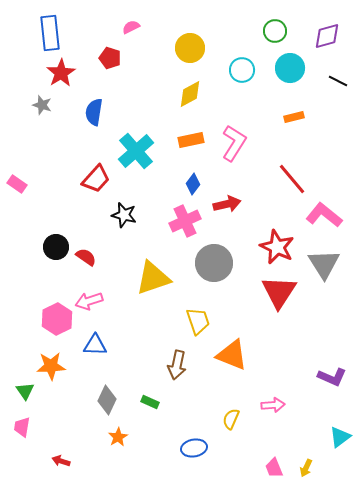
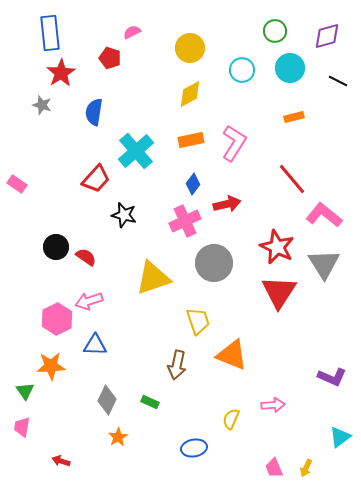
pink semicircle at (131, 27): moved 1 px right, 5 px down
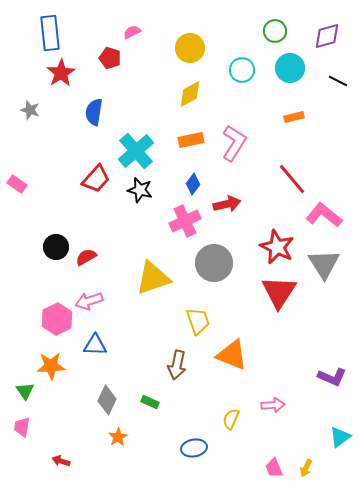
gray star at (42, 105): moved 12 px left, 5 px down
black star at (124, 215): moved 16 px right, 25 px up
red semicircle at (86, 257): rotated 65 degrees counterclockwise
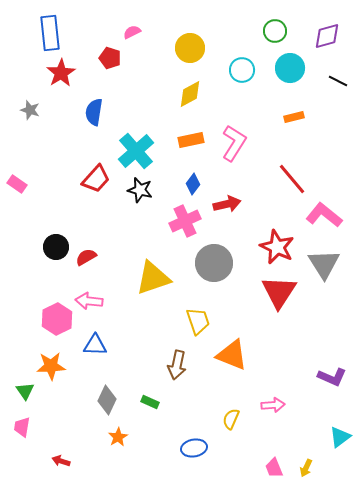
pink arrow at (89, 301): rotated 24 degrees clockwise
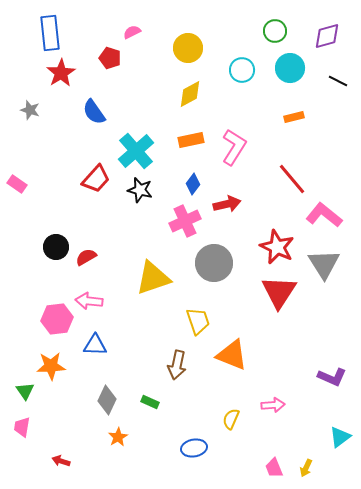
yellow circle at (190, 48): moved 2 px left
blue semicircle at (94, 112): rotated 44 degrees counterclockwise
pink L-shape at (234, 143): moved 4 px down
pink hexagon at (57, 319): rotated 20 degrees clockwise
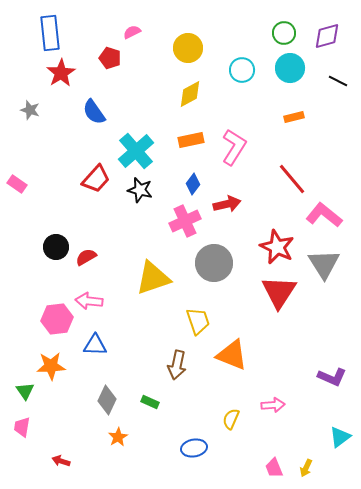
green circle at (275, 31): moved 9 px right, 2 px down
